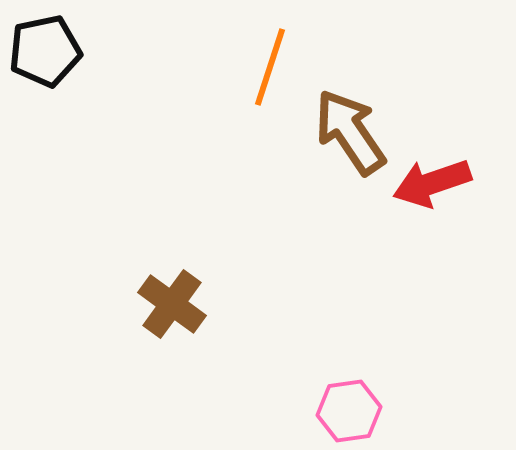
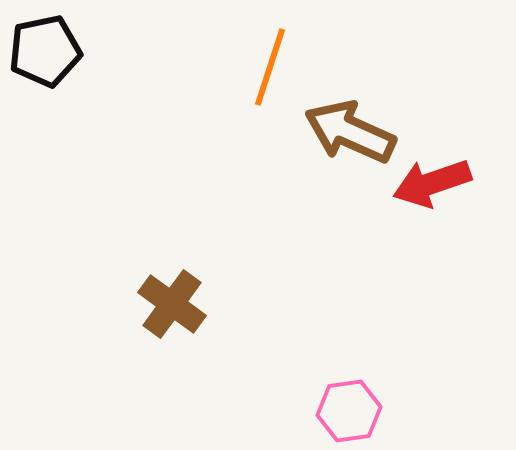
brown arrow: rotated 32 degrees counterclockwise
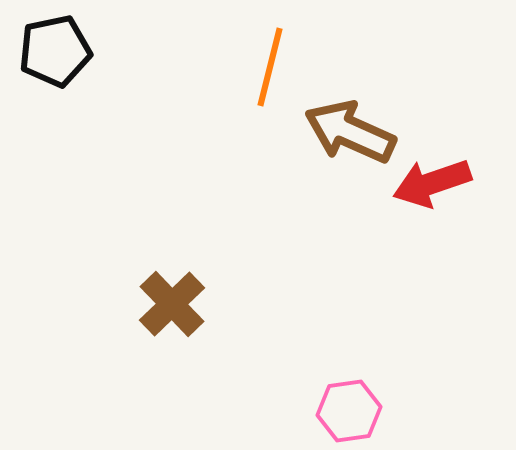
black pentagon: moved 10 px right
orange line: rotated 4 degrees counterclockwise
brown cross: rotated 10 degrees clockwise
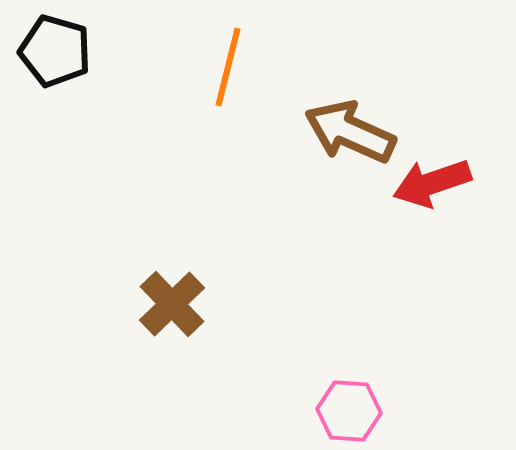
black pentagon: rotated 28 degrees clockwise
orange line: moved 42 px left
pink hexagon: rotated 12 degrees clockwise
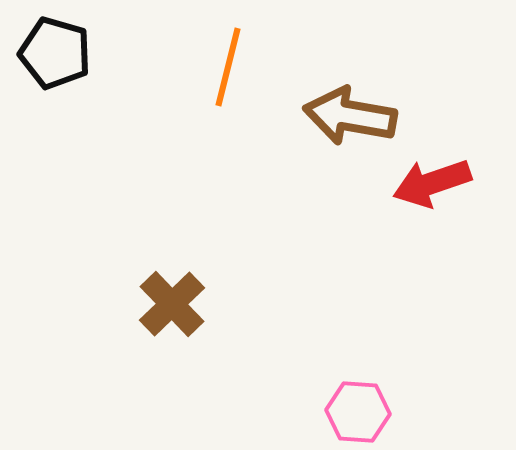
black pentagon: moved 2 px down
brown arrow: moved 16 px up; rotated 14 degrees counterclockwise
pink hexagon: moved 9 px right, 1 px down
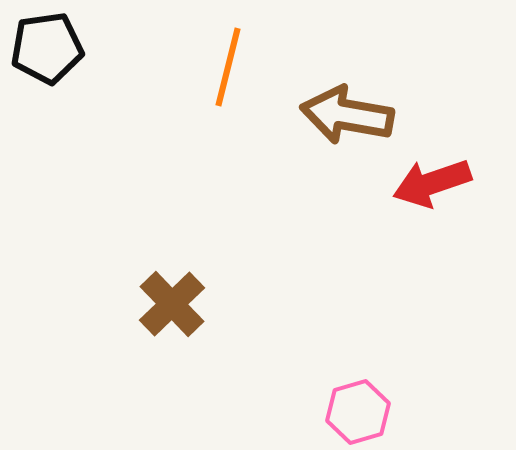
black pentagon: moved 8 px left, 5 px up; rotated 24 degrees counterclockwise
brown arrow: moved 3 px left, 1 px up
pink hexagon: rotated 20 degrees counterclockwise
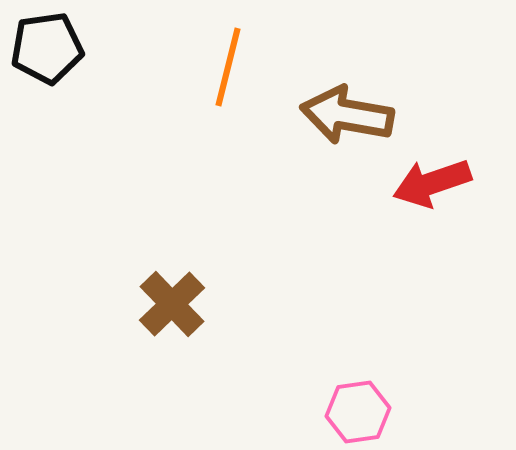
pink hexagon: rotated 8 degrees clockwise
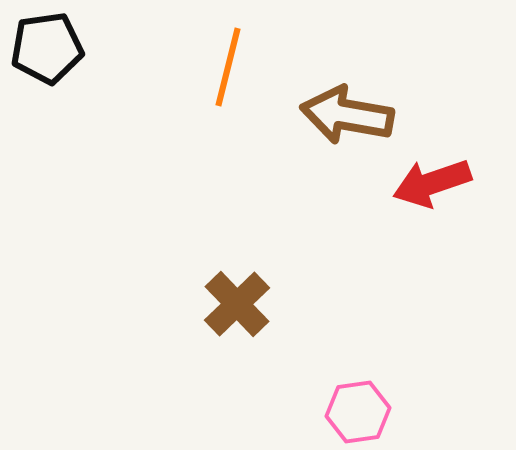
brown cross: moved 65 px right
